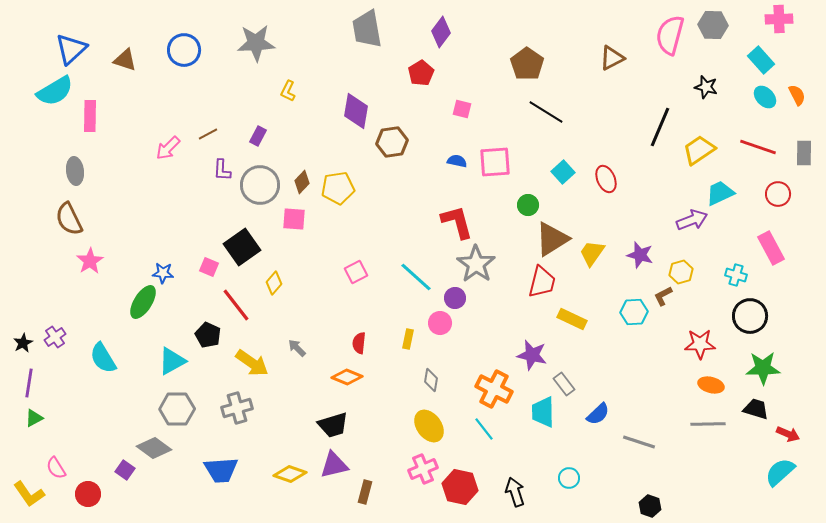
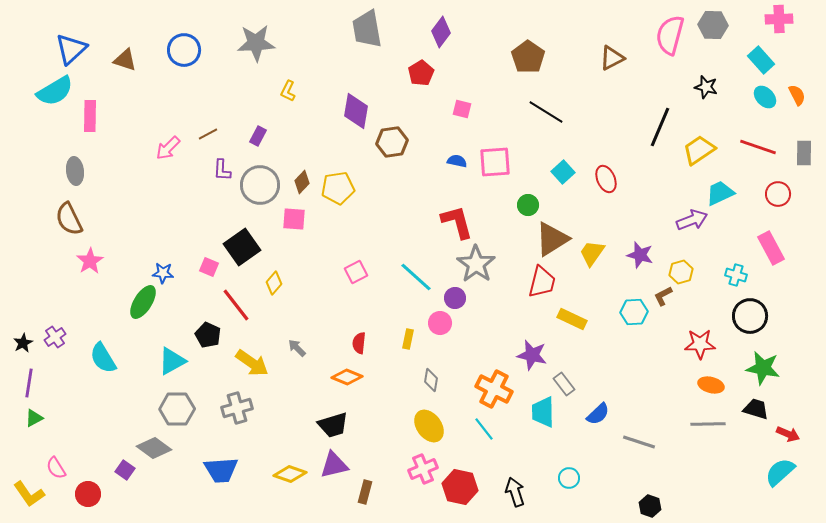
brown pentagon at (527, 64): moved 1 px right, 7 px up
green star at (763, 368): rotated 12 degrees clockwise
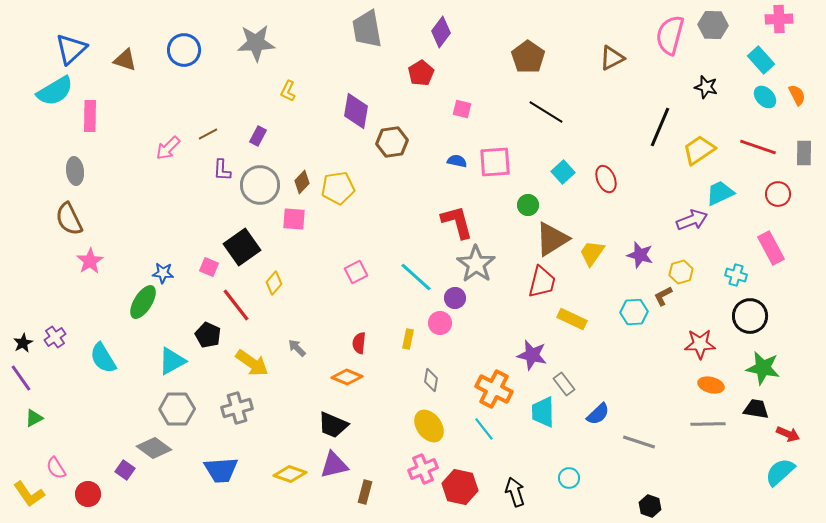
purple line at (29, 383): moved 8 px left, 5 px up; rotated 44 degrees counterclockwise
black trapezoid at (756, 409): rotated 8 degrees counterclockwise
black trapezoid at (333, 425): rotated 40 degrees clockwise
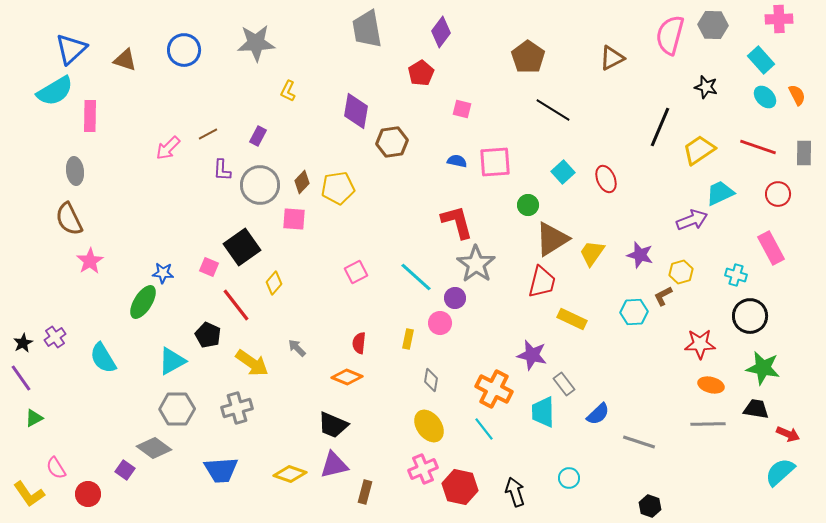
black line at (546, 112): moved 7 px right, 2 px up
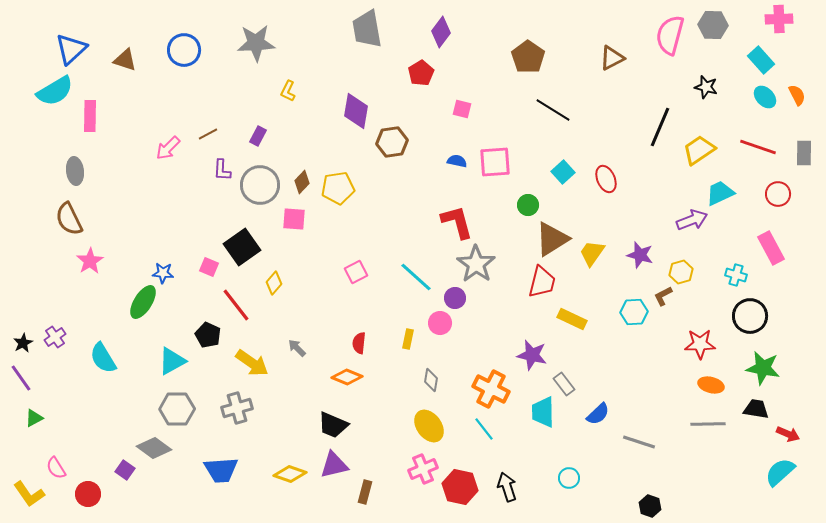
orange cross at (494, 389): moved 3 px left
black arrow at (515, 492): moved 8 px left, 5 px up
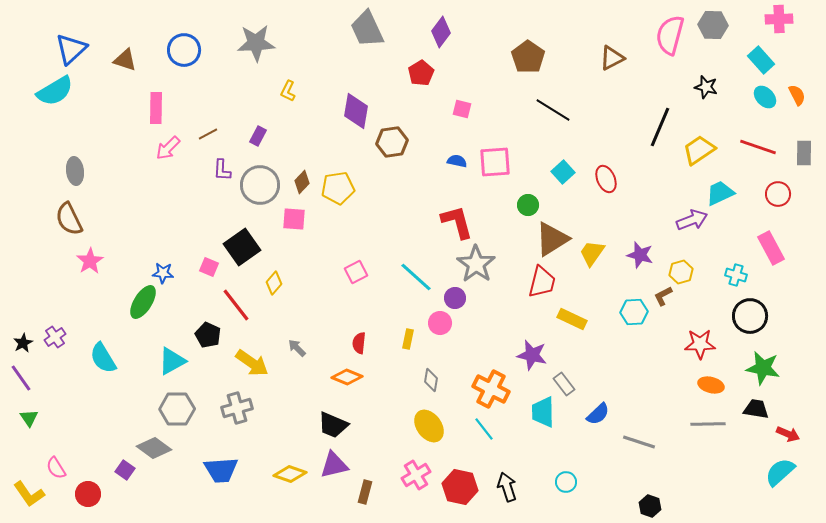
gray trapezoid at (367, 29): rotated 15 degrees counterclockwise
pink rectangle at (90, 116): moved 66 px right, 8 px up
green triangle at (34, 418): moved 5 px left; rotated 36 degrees counterclockwise
pink cross at (423, 469): moved 7 px left, 6 px down; rotated 8 degrees counterclockwise
cyan circle at (569, 478): moved 3 px left, 4 px down
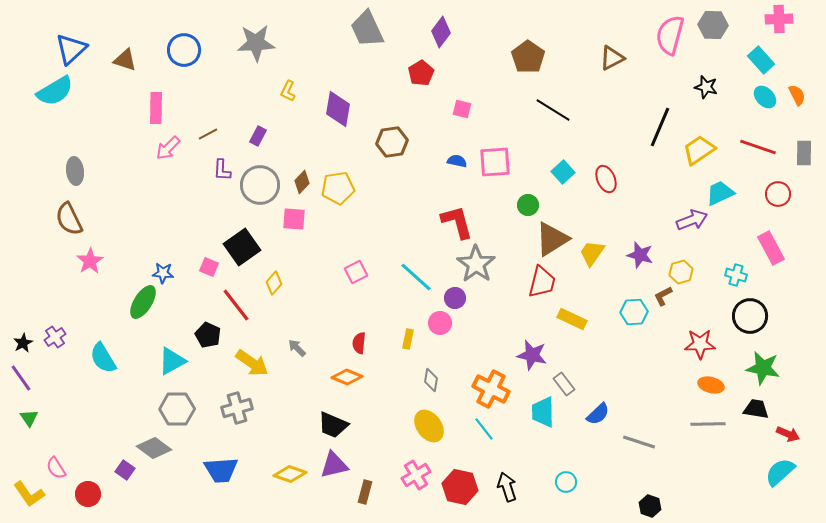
purple diamond at (356, 111): moved 18 px left, 2 px up
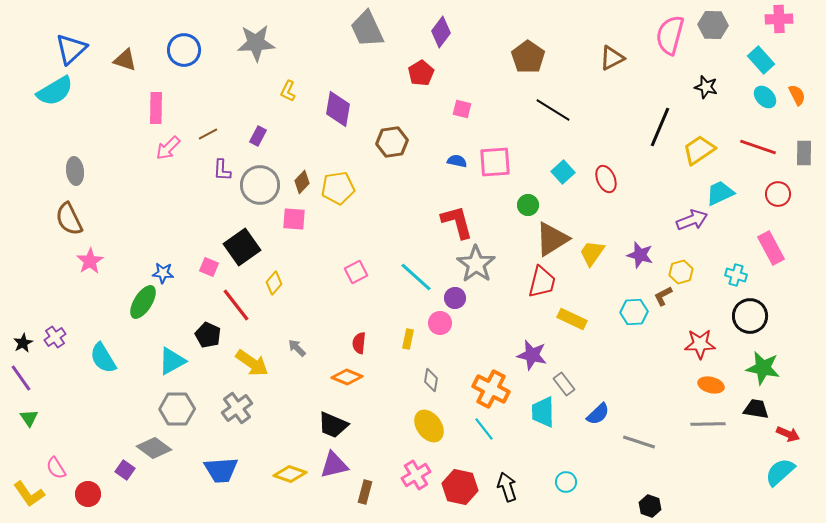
gray cross at (237, 408): rotated 20 degrees counterclockwise
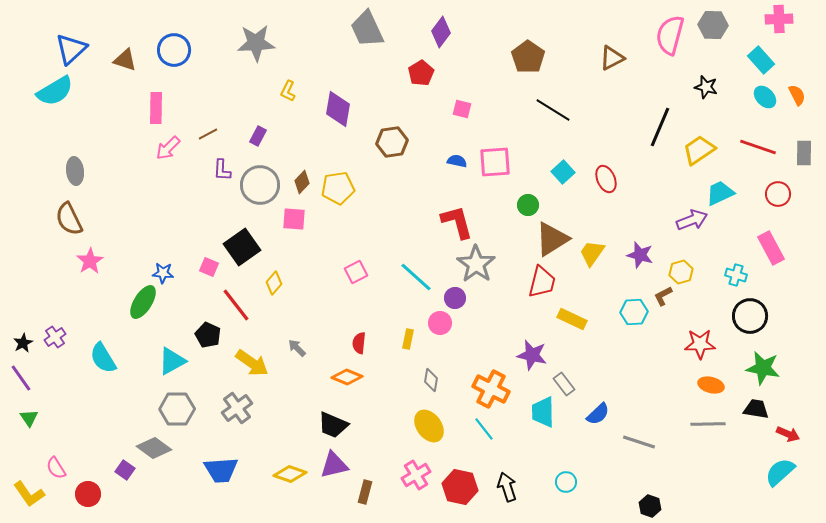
blue circle at (184, 50): moved 10 px left
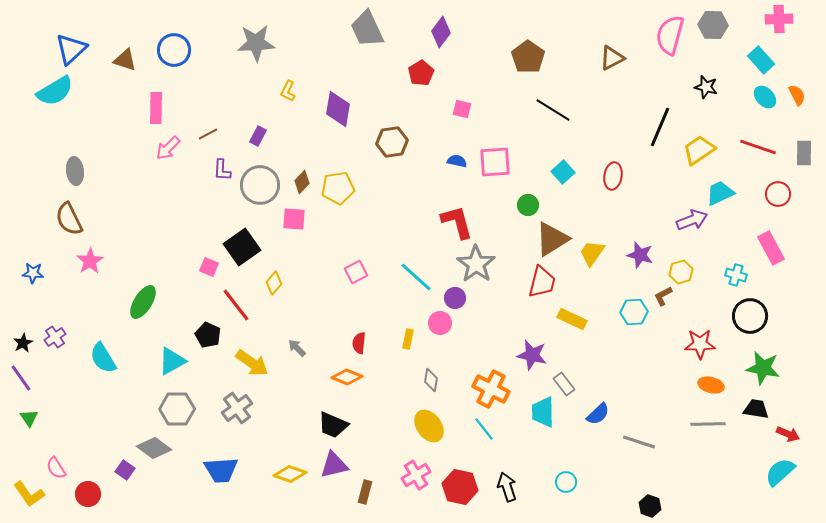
red ellipse at (606, 179): moved 7 px right, 3 px up; rotated 32 degrees clockwise
blue star at (163, 273): moved 130 px left
